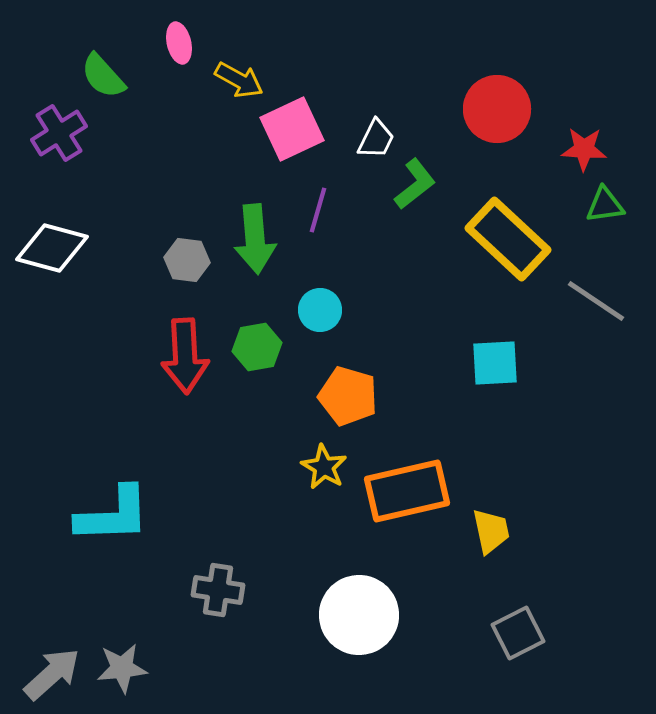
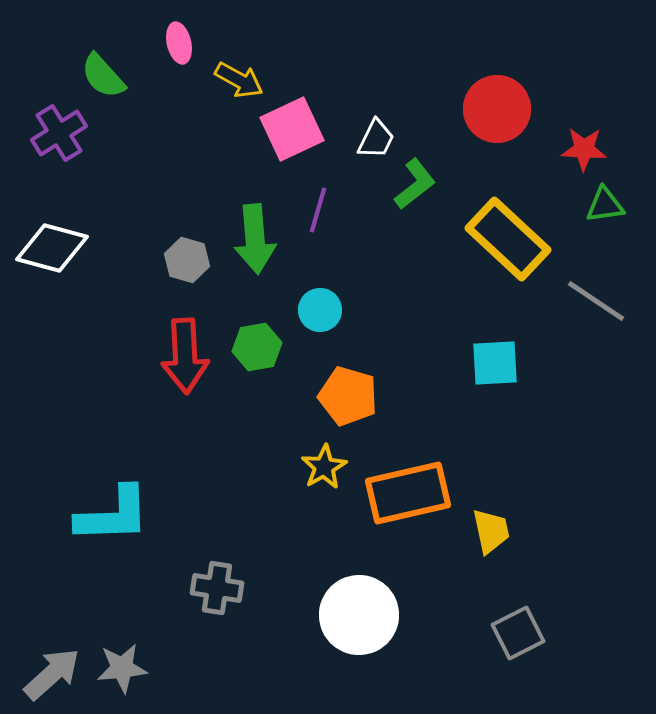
gray hexagon: rotated 9 degrees clockwise
yellow star: rotated 12 degrees clockwise
orange rectangle: moved 1 px right, 2 px down
gray cross: moved 1 px left, 2 px up
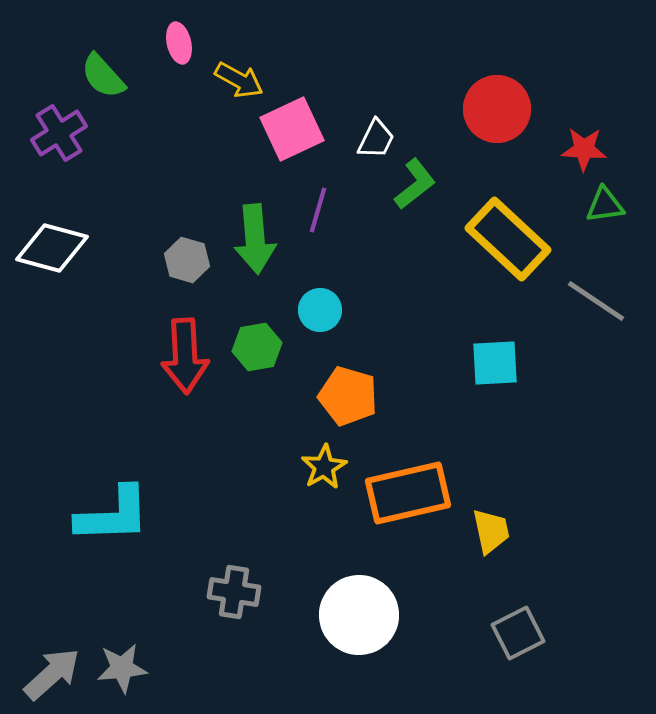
gray cross: moved 17 px right, 4 px down
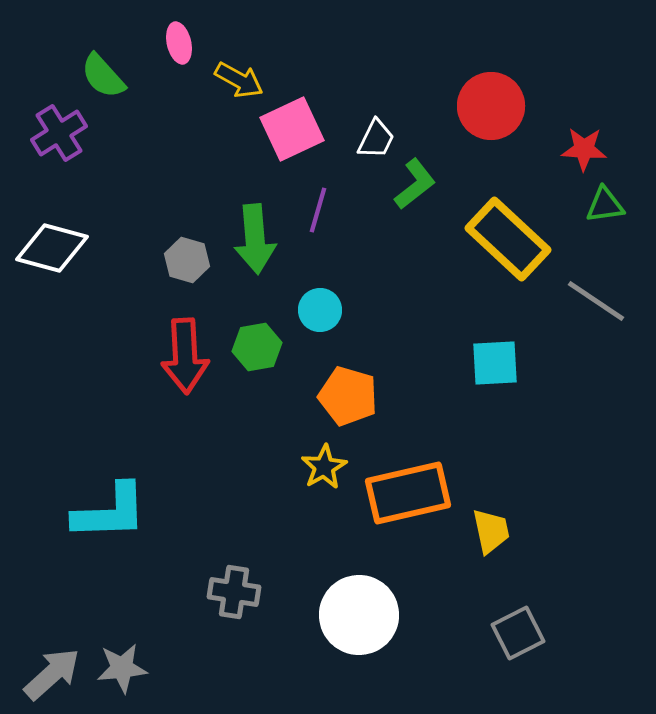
red circle: moved 6 px left, 3 px up
cyan L-shape: moved 3 px left, 3 px up
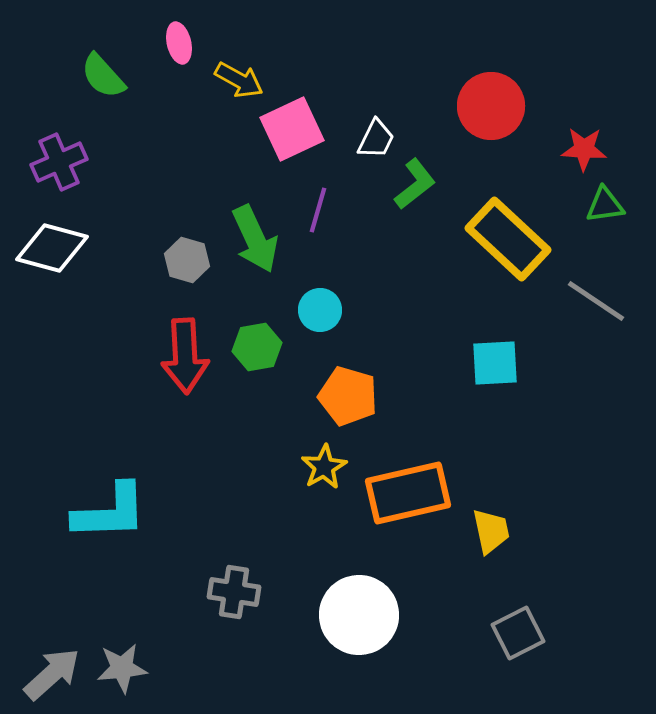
purple cross: moved 29 px down; rotated 8 degrees clockwise
green arrow: rotated 20 degrees counterclockwise
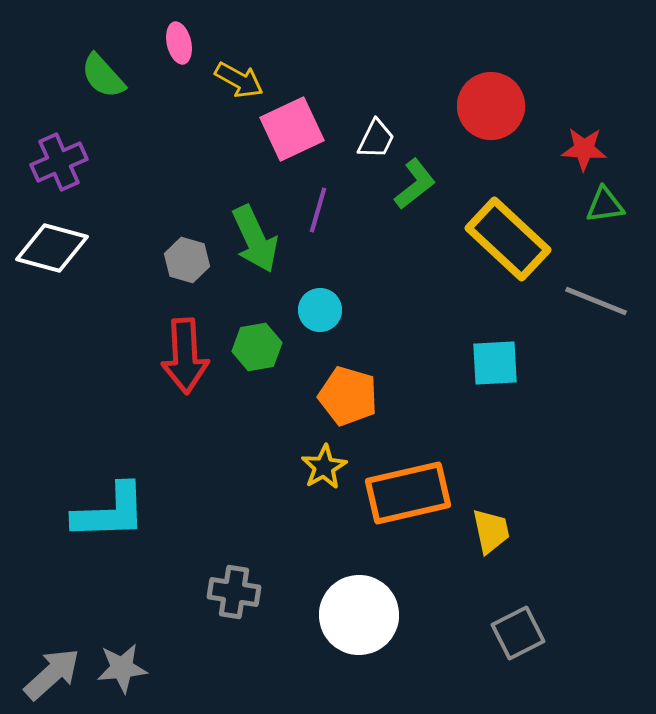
gray line: rotated 12 degrees counterclockwise
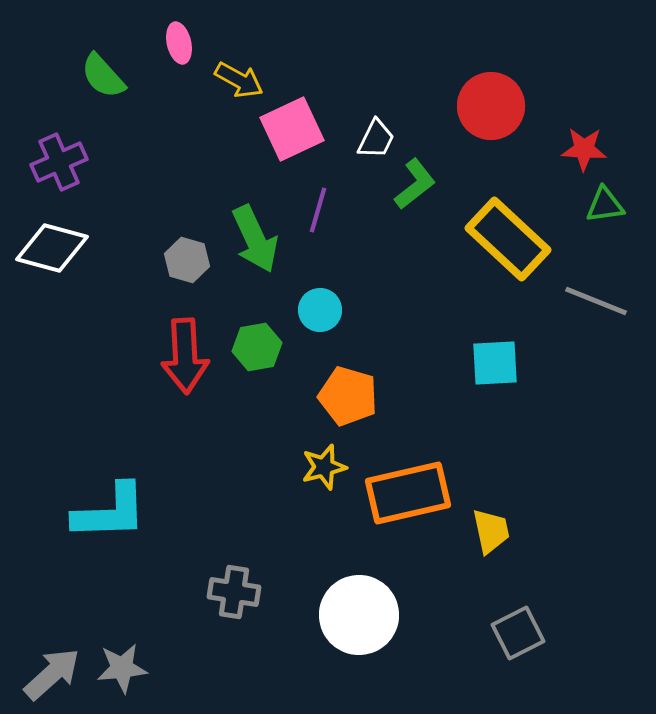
yellow star: rotated 15 degrees clockwise
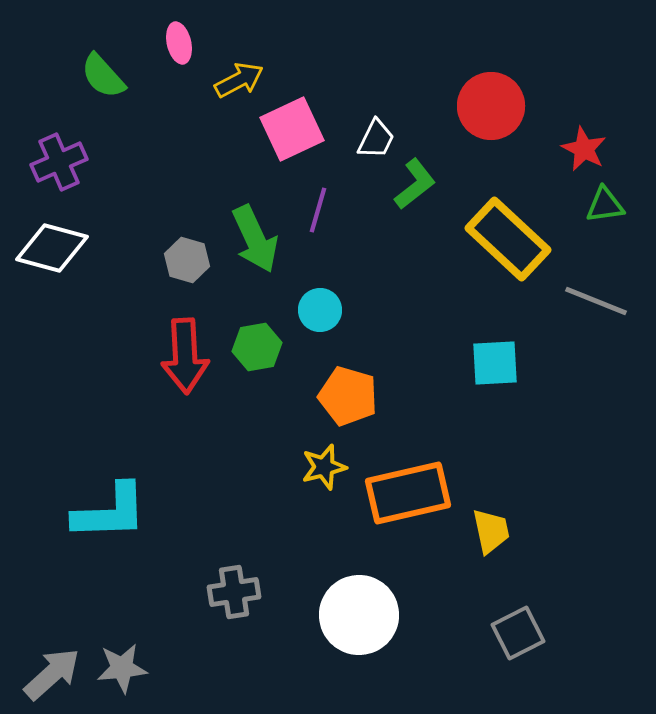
yellow arrow: rotated 57 degrees counterclockwise
red star: rotated 24 degrees clockwise
gray cross: rotated 18 degrees counterclockwise
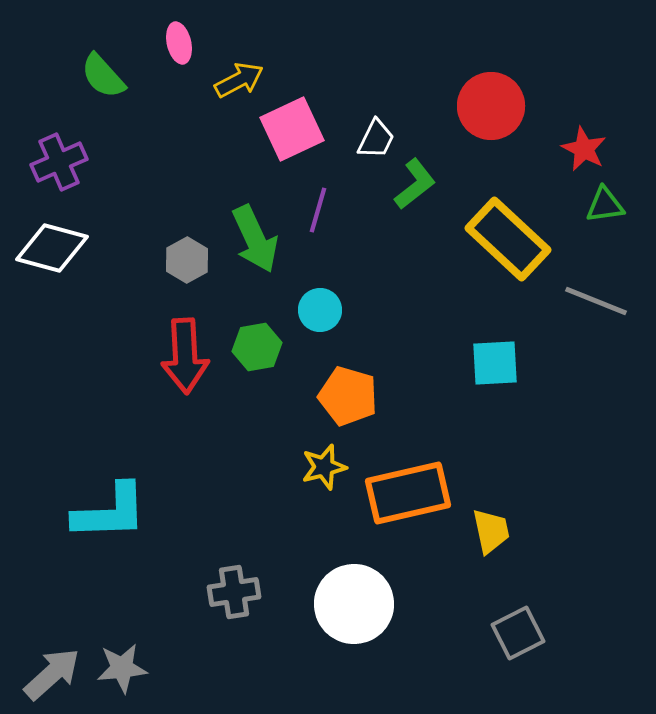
gray hexagon: rotated 15 degrees clockwise
white circle: moved 5 px left, 11 px up
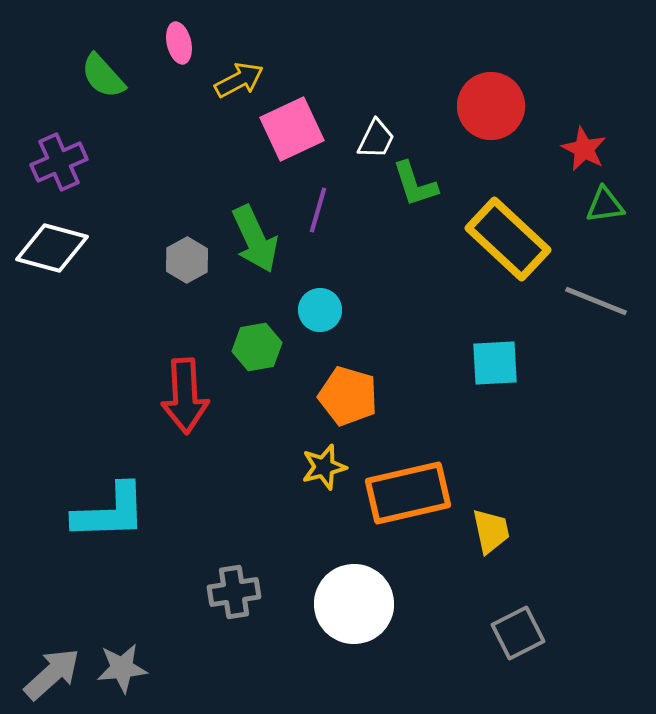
green L-shape: rotated 110 degrees clockwise
red arrow: moved 40 px down
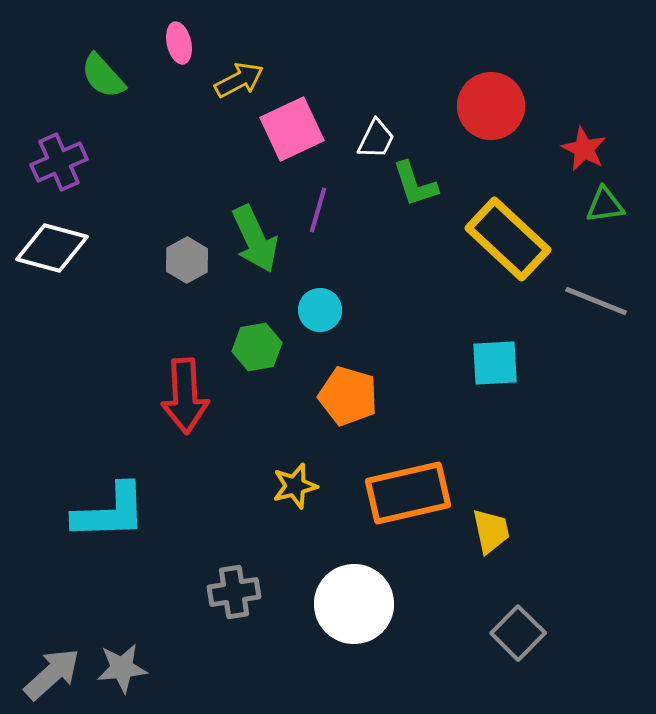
yellow star: moved 29 px left, 19 px down
gray square: rotated 18 degrees counterclockwise
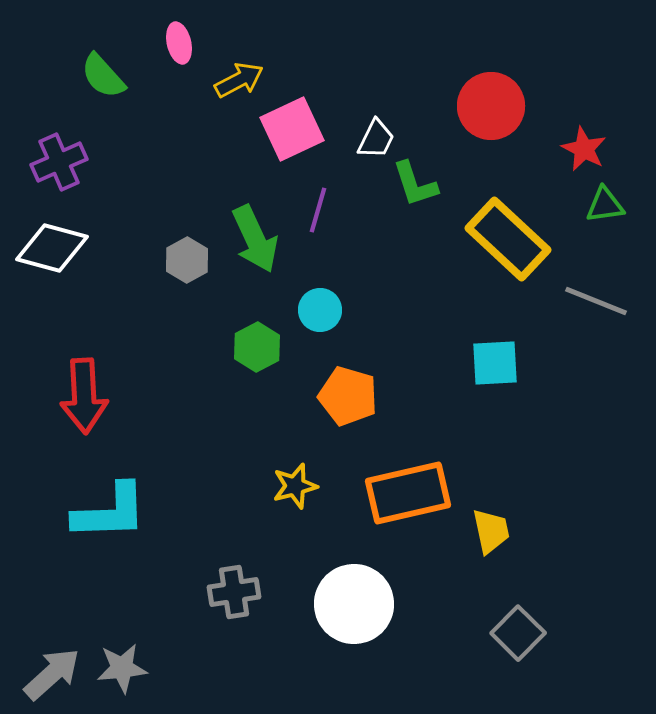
green hexagon: rotated 18 degrees counterclockwise
red arrow: moved 101 px left
